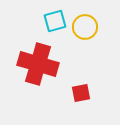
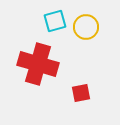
yellow circle: moved 1 px right
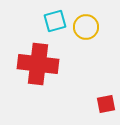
red cross: rotated 9 degrees counterclockwise
red square: moved 25 px right, 11 px down
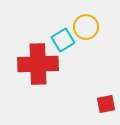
cyan square: moved 8 px right, 19 px down; rotated 15 degrees counterclockwise
red cross: rotated 9 degrees counterclockwise
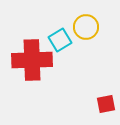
cyan square: moved 3 px left
red cross: moved 6 px left, 4 px up
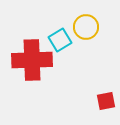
red square: moved 3 px up
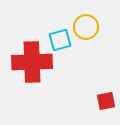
cyan square: rotated 15 degrees clockwise
red cross: moved 2 px down
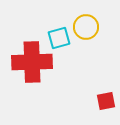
cyan square: moved 1 px left, 2 px up
